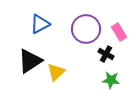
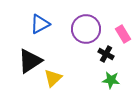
pink rectangle: moved 4 px right, 2 px down
yellow triangle: moved 3 px left, 6 px down
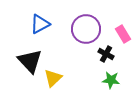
black triangle: rotated 40 degrees counterclockwise
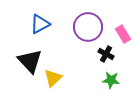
purple circle: moved 2 px right, 2 px up
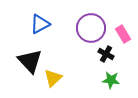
purple circle: moved 3 px right, 1 px down
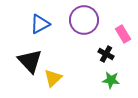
purple circle: moved 7 px left, 8 px up
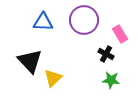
blue triangle: moved 3 px right, 2 px up; rotated 30 degrees clockwise
pink rectangle: moved 3 px left
